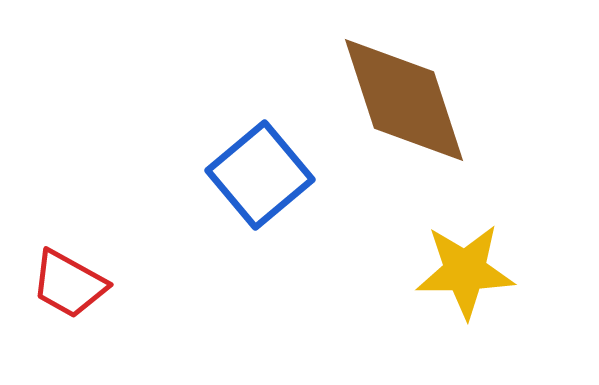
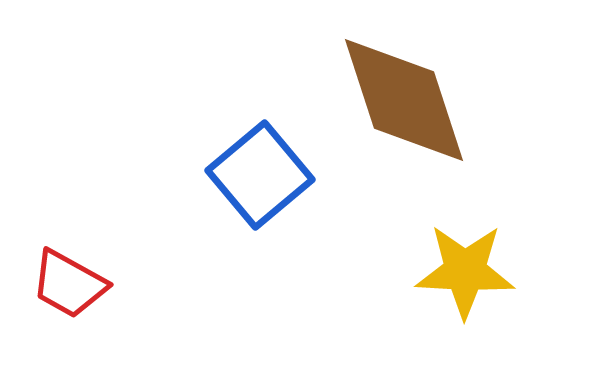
yellow star: rotated 4 degrees clockwise
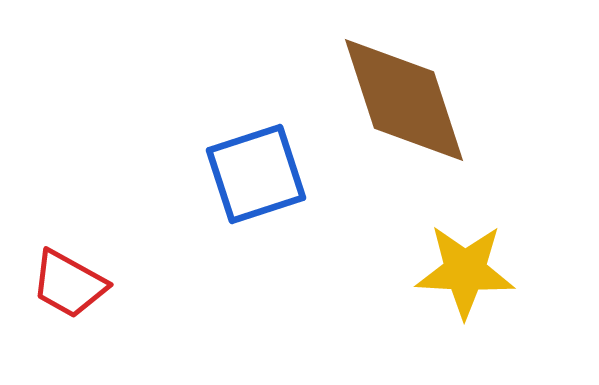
blue square: moved 4 px left, 1 px up; rotated 22 degrees clockwise
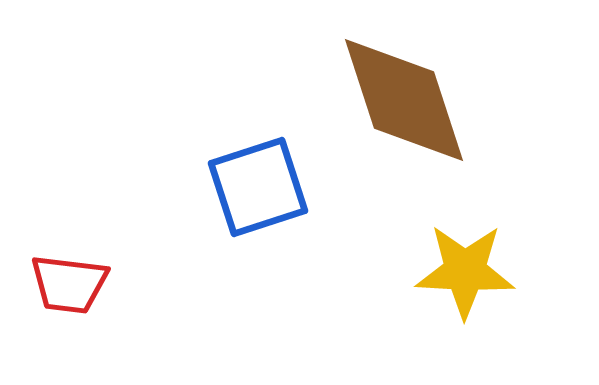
blue square: moved 2 px right, 13 px down
red trapezoid: rotated 22 degrees counterclockwise
